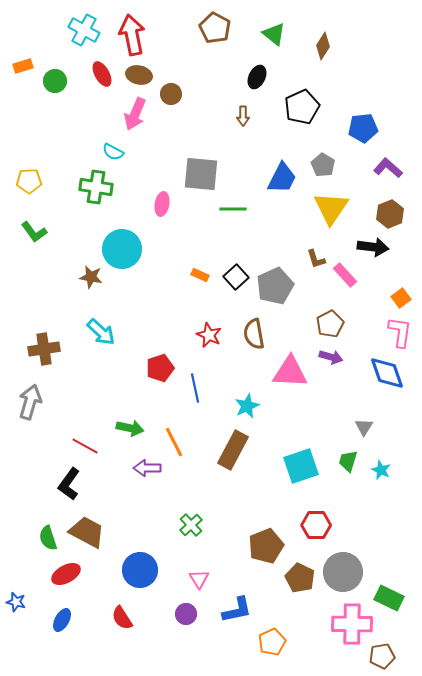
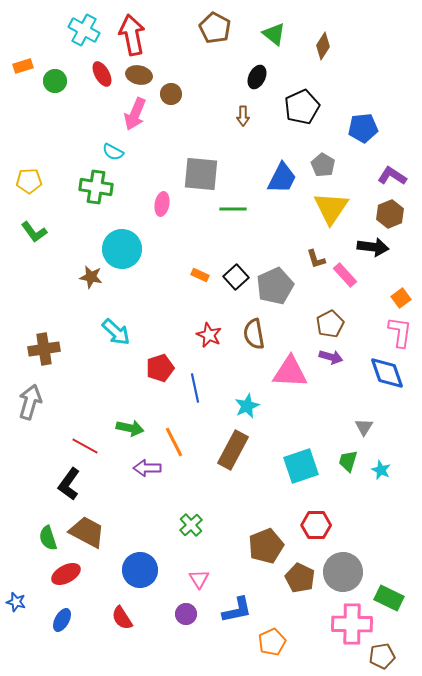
purple L-shape at (388, 168): moved 4 px right, 8 px down; rotated 8 degrees counterclockwise
cyan arrow at (101, 332): moved 15 px right
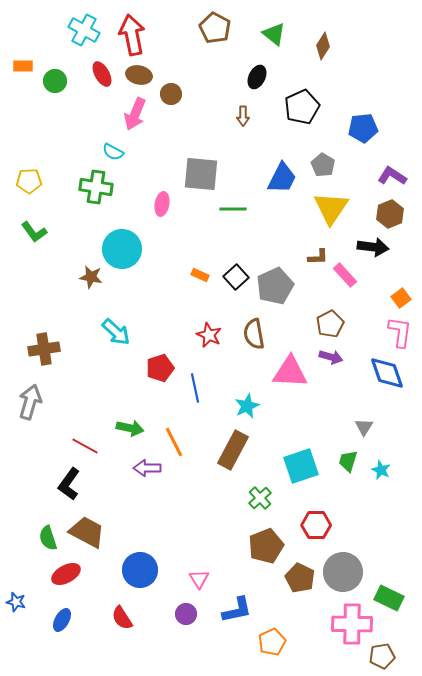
orange rectangle at (23, 66): rotated 18 degrees clockwise
brown L-shape at (316, 259): moved 2 px right, 2 px up; rotated 75 degrees counterclockwise
green cross at (191, 525): moved 69 px right, 27 px up
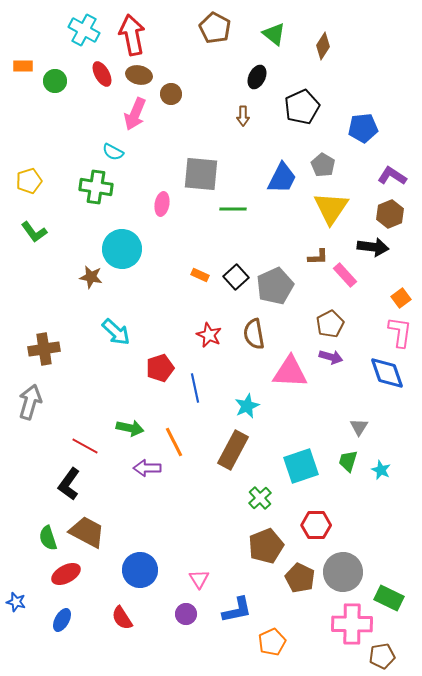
yellow pentagon at (29, 181): rotated 15 degrees counterclockwise
gray triangle at (364, 427): moved 5 px left
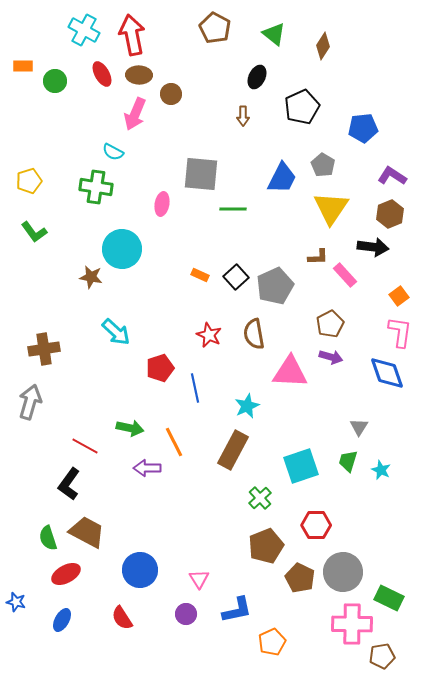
brown ellipse at (139, 75): rotated 10 degrees counterclockwise
orange square at (401, 298): moved 2 px left, 2 px up
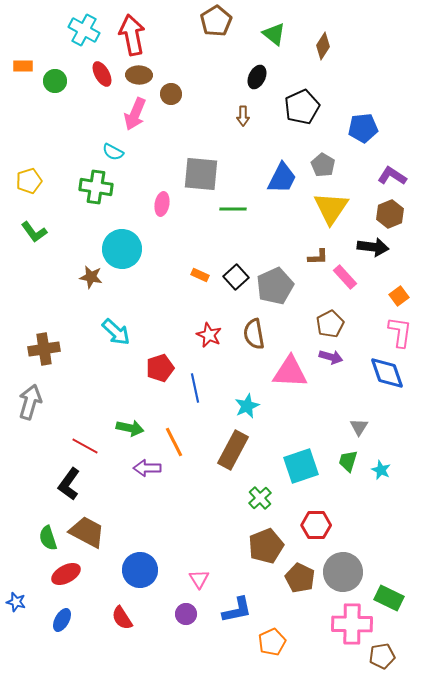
brown pentagon at (215, 28): moved 1 px right, 7 px up; rotated 12 degrees clockwise
pink rectangle at (345, 275): moved 2 px down
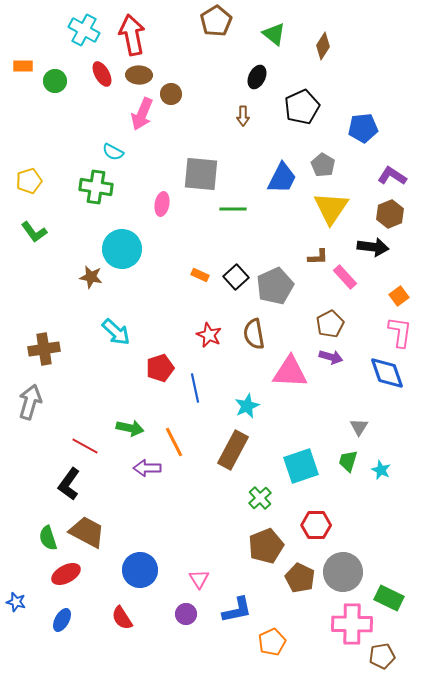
pink arrow at (135, 114): moved 7 px right
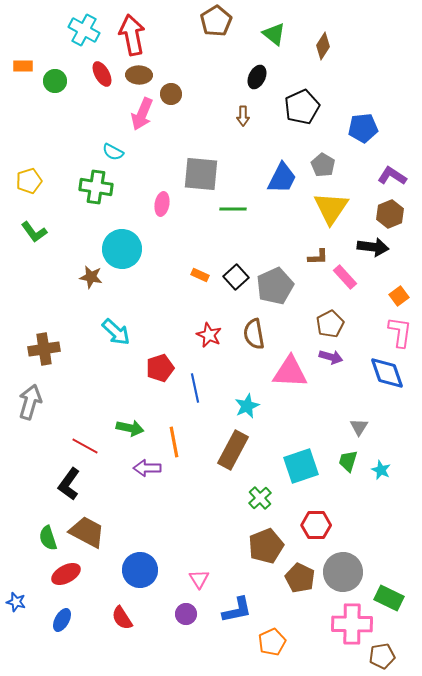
orange line at (174, 442): rotated 16 degrees clockwise
